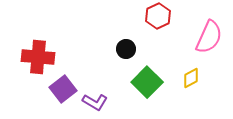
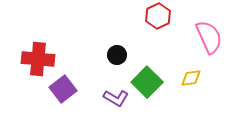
pink semicircle: rotated 48 degrees counterclockwise
black circle: moved 9 px left, 6 px down
red cross: moved 2 px down
yellow diamond: rotated 20 degrees clockwise
purple L-shape: moved 21 px right, 4 px up
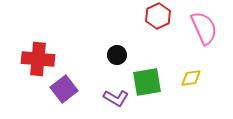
pink semicircle: moved 5 px left, 9 px up
green square: rotated 36 degrees clockwise
purple square: moved 1 px right
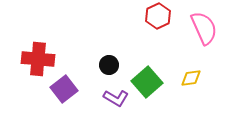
black circle: moved 8 px left, 10 px down
green square: rotated 32 degrees counterclockwise
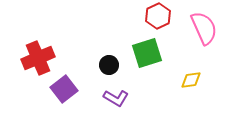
red cross: moved 1 px up; rotated 28 degrees counterclockwise
yellow diamond: moved 2 px down
green square: moved 29 px up; rotated 24 degrees clockwise
